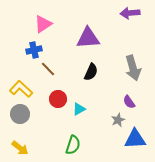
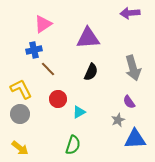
yellow L-shape: rotated 20 degrees clockwise
cyan triangle: moved 3 px down
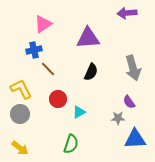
purple arrow: moved 3 px left
gray star: moved 2 px up; rotated 24 degrees clockwise
green semicircle: moved 2 px left, 1 px up
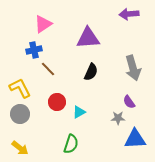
purple arrow: moved 2 px right, 1 px down
yellow L-shape: moved 1 px left, 1 px up
red circle: moved 1 px left, 3 px down
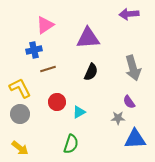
pink triangle: moved 2 px right, 1 px down
brown line: rotated 63 degrees counterclockwise
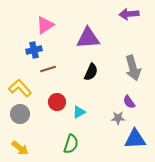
yellow L-shape: rotated 15 degrees counterclockwise
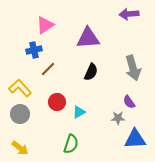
brown line: rotated 28 degrees counterclockwise
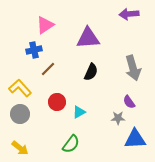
green semicircle: rotated 18 degrees clockwise
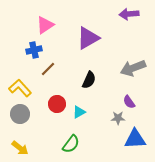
purple triangle: rotated 25 degrees counterclockwise
gray arrow: rotated 85 degrees clockwise
black semicircle: moved 2 px left, 8 px down
red circle: moved 2 px down
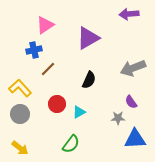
purple semicircle: moved 2 px right
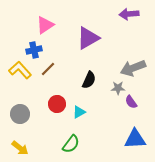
yellow L-shape: moved 18 px up
gray star: moved 30 px up
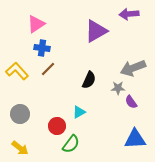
pink triangle: moved 9 px left, 1 px up
purple triangle: moved 8 px right, 7 px up
blue cross: moved 8 px right, 2 px up; rotated 21 degrees clockwise
yellow L-shape: moved 3 px left, 1 px down
red circle: moved 22 px down
